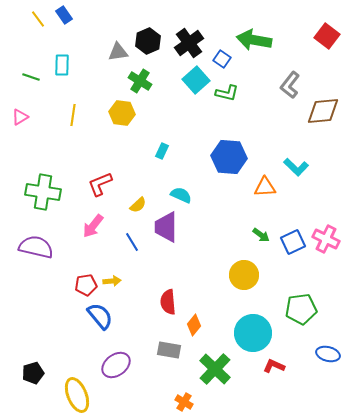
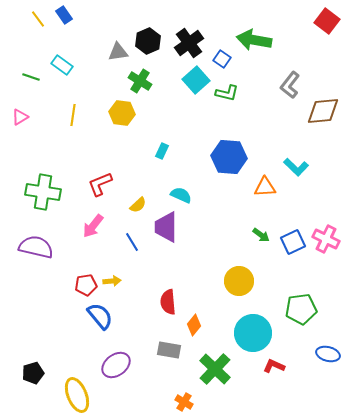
red square at (327, 36): moved 15 px up
cyan rectangle at (62, 65): rotated 55 degrees counterclockwise
yellow circle at (244, 275): moved 5 px left, 6 px down
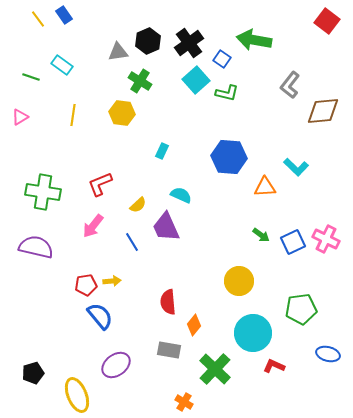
purple trapezoid at (166, 227): rotated 24 degrees counterclockwise
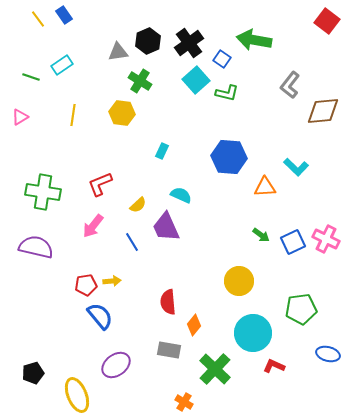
cyan rectangle at (62, 65): rotated 70 degrees counterclockwise
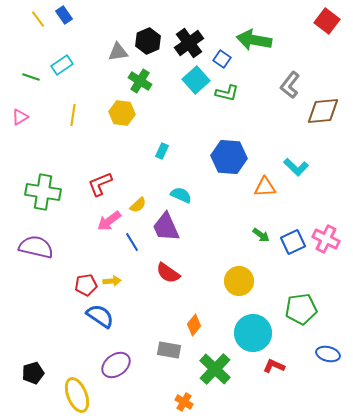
pink arrow at (93, 226): moved 16 px right, 5 px up; rotated 15 degrees clockwise
red semicircle at (168, 302): moved 29 px up; rotated 50 degrees counterclockwise
blue semicircle at (100, 316): rotated 16 degrees counterclockwise
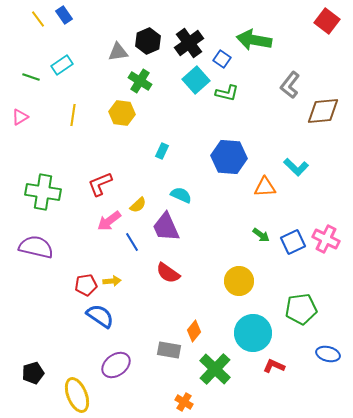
orange diamond at (194, 325): moved 6 px down
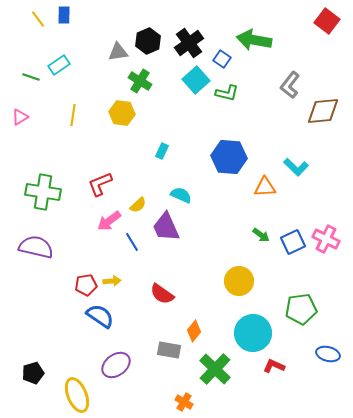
blue rectangle at (64, 15): rotated 36 degrees clockwise
cyan rectangle at (62, 65): moved 3 px left
red semicircle at (168, 273): moved 6 px left, 21 px down
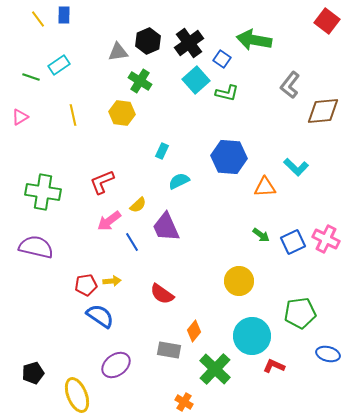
yellow line at (73, 115): rotated 20 degrees counterclockwise
red L-shape at (100, 184): moved 2 px right, 2 px up
cyan semicircle at (181, 195): moved 2 px left, 14 px up; rotated 50 degrees counterclockwise
green pentagon at (301, 309): moved 1 px left, 4 px down
cyan circle at (253, 333): moved 1 px left, 3 px down
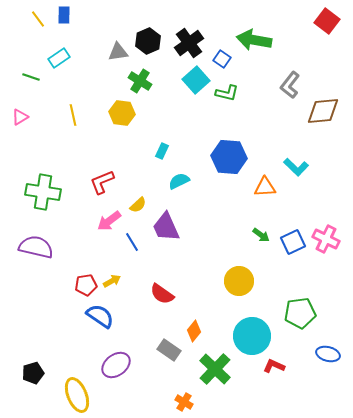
cyan rectangle at (59, 65): moved 7 px up
yellow arrow at (112, 281): rotated 24 degrees counterclockwise
gray rectangle at (169, 350): rotated 25 degrees clockwise
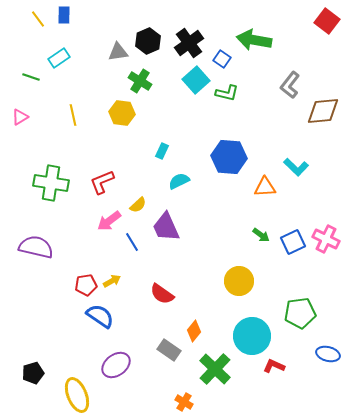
green cross at (43, 192): moved 8 px right, 9 px up
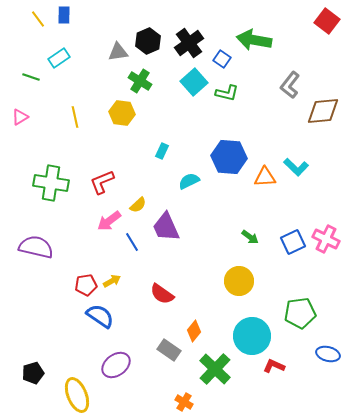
cyan square at (196, 80): moved 2 px left, 2 px down
yellow line at (73, 115): moved 2 px right, 2 px down
cyan semicircle at (179, 181): moved 10 px right
orange triangle at (265, 187): moved 10 px up
green arrow at (261, 235): moved 11 px left, 2 px down
